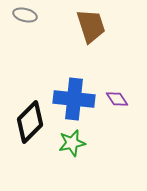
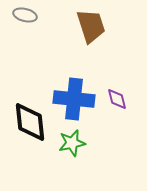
purple diamond: rotated 20 degrees clockwise
black diamond: rotated 51 degrees counterclockwise
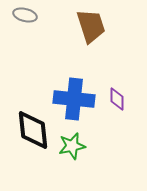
purple diamond: rotated 15 degrees clockwise
black diamond: moved 3 px right, 8 px down
green star: moved 3 px down
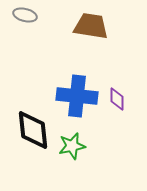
brown trapezoid: rotated 63 degrees counterclockwise
blue cross: moved 3 px right, 3 px up
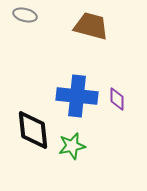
brown trapezoid: rotated 6 degrees clockwise
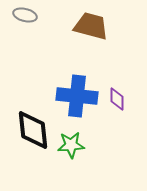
green star: moved 1 px left, 1 px up; rotated 8 degrees clockwise
